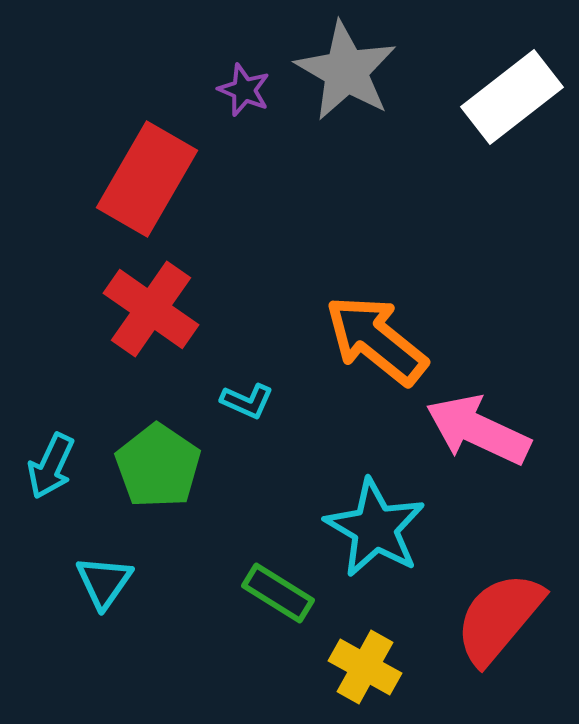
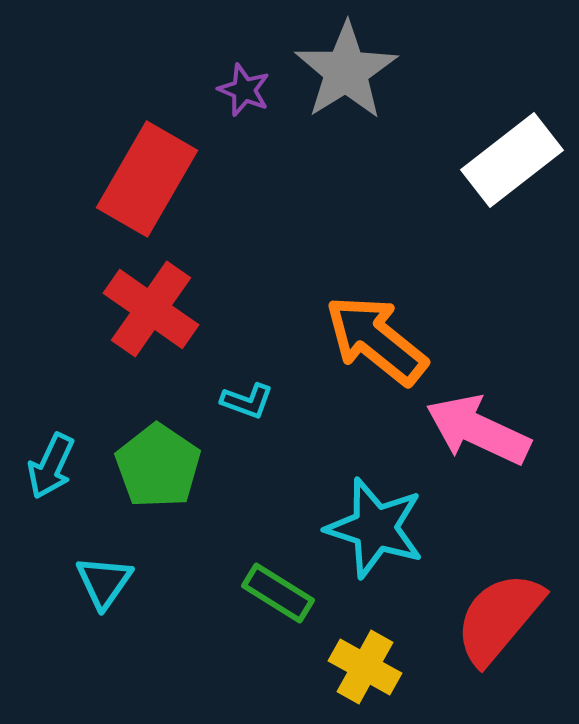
gray star: rotated 10 degrees clockwise
white rectangle: moved 63 px down
cyan L-shape: rotated 4 degrees counterclockwise
cyan star: rotated 12 degrees counterclockwise
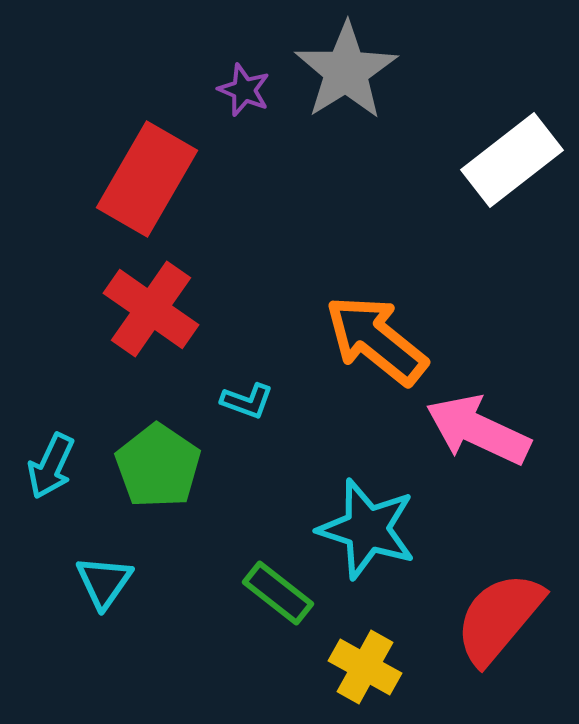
cyan star: moved 8 px left, 1 px down
green rectangle: rotated 6 degrees clockwise
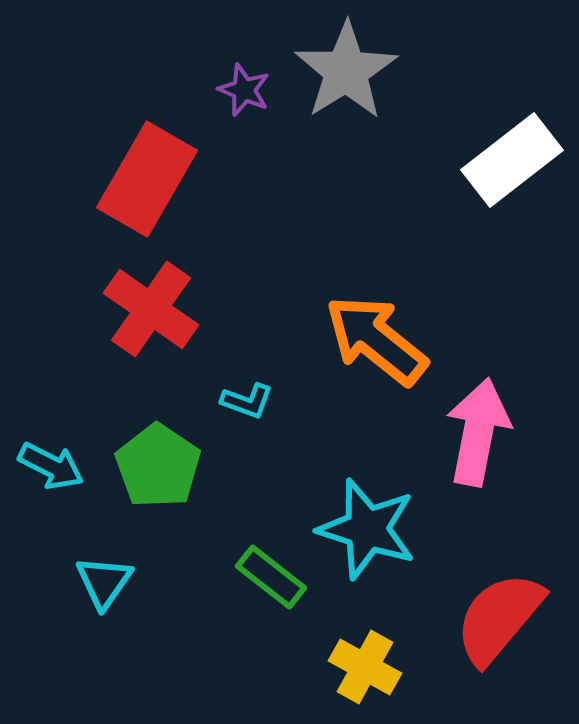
pink arrow: moved 2 px down; rotated 76 degrees clockwise
cyan arrow: rotated 88 degrees counterclockwise
green rectangle: moved 7 px left, 16 px up
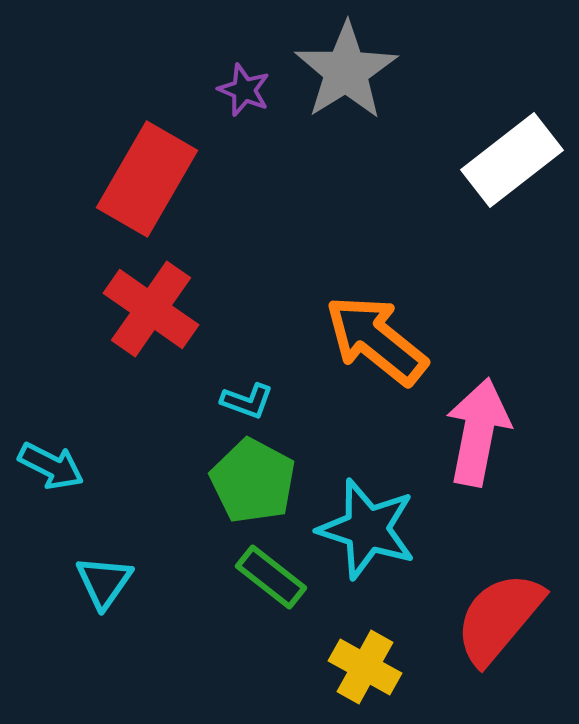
green pentagon: moved 95 px right, 15 px down; rotated 6 degrees counterclockwise
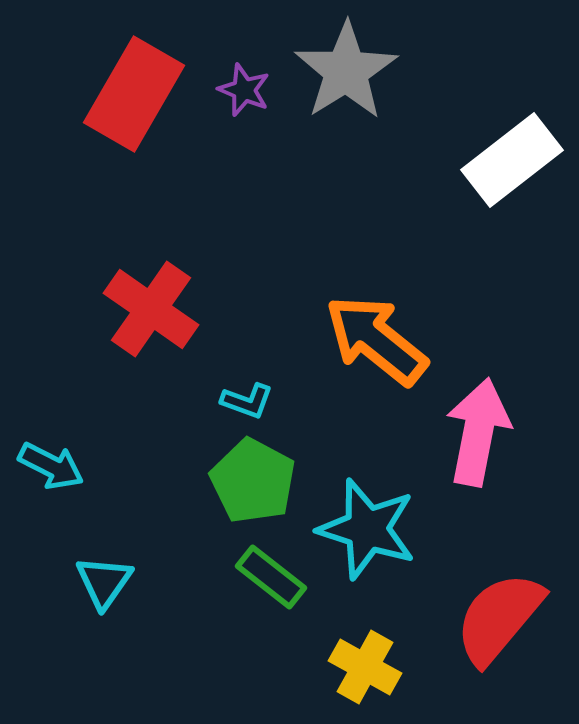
red rectangle: moved 13 px left, 85 px up
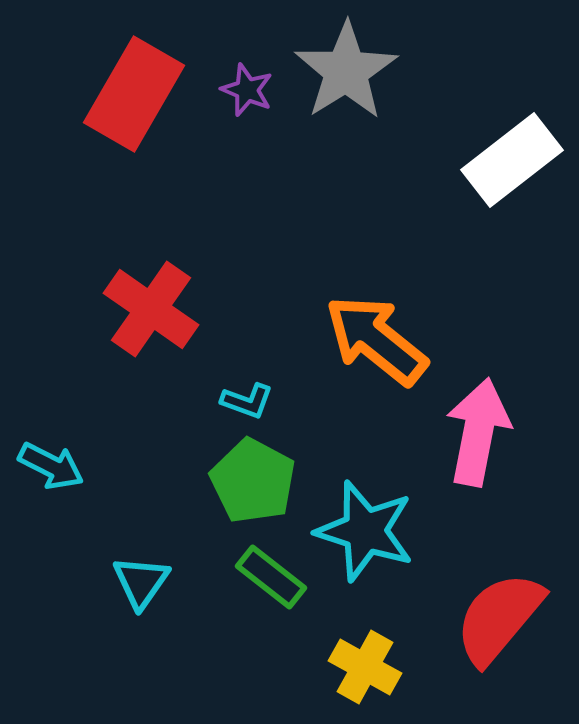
purple star: moved 3 px right
cyan star: moved 2 px left, 2 px down
cyan triangle: moved 37 px right
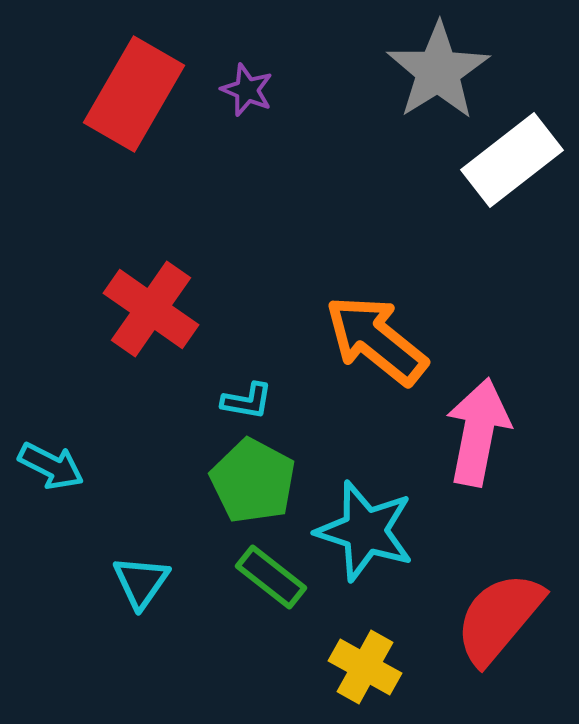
gray star: moved 92 px right
cyan L-shape: rotated 10 degrees counterclockwise
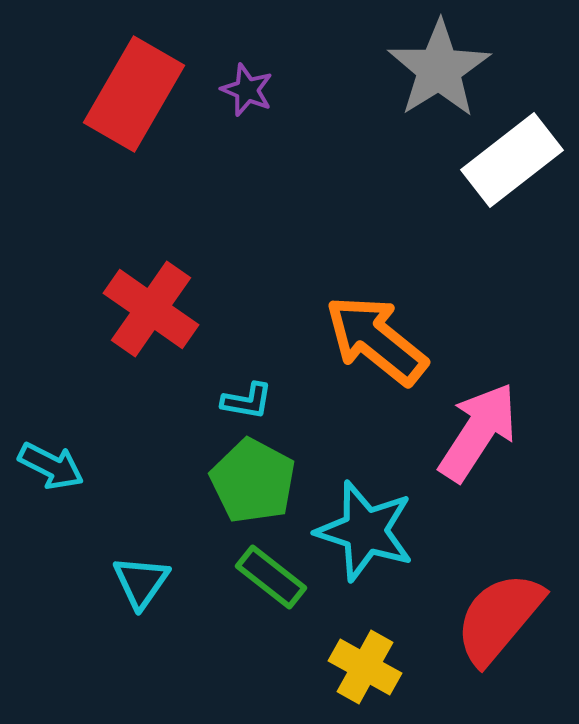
gray star: moved 1 px right, 2 px up
pink arrow: rotated 22 degrees clockwise
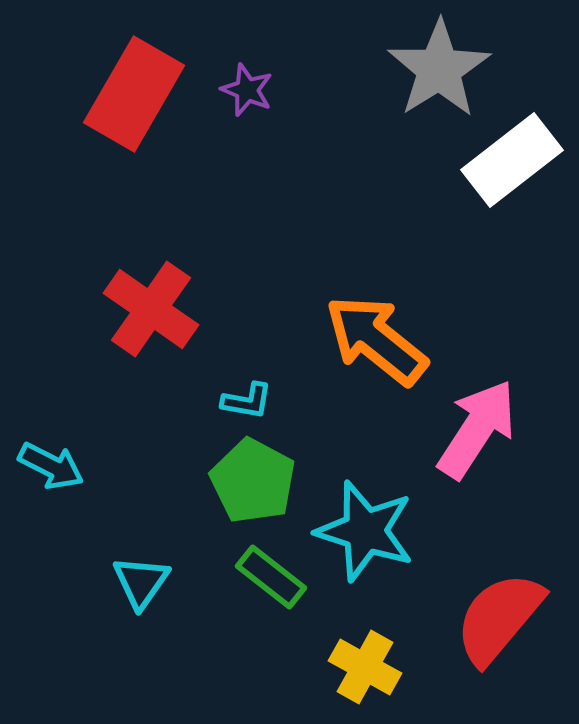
pink arrow: moved 1 px left, 3 px up
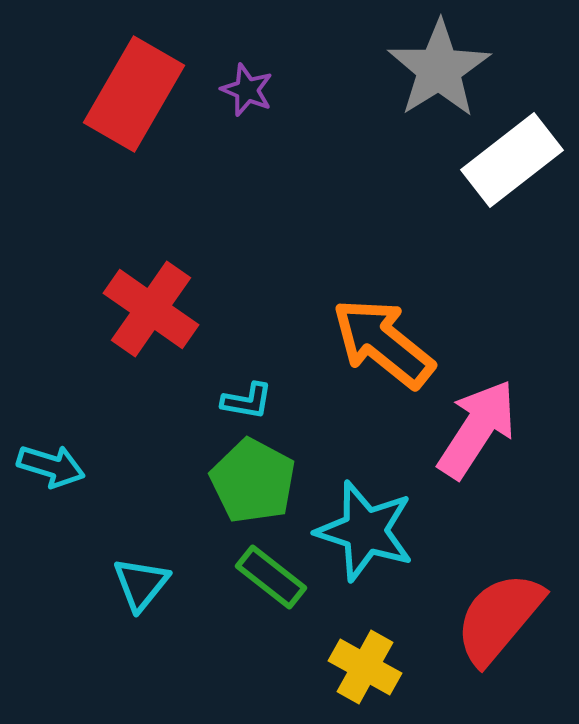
orange arrow: moved 7 px right, 3 px down
cyan arrow: rotated 10 degrees counterclockwise
cyan triangle: moved 2 px down; rotated 4 degrees clockwise
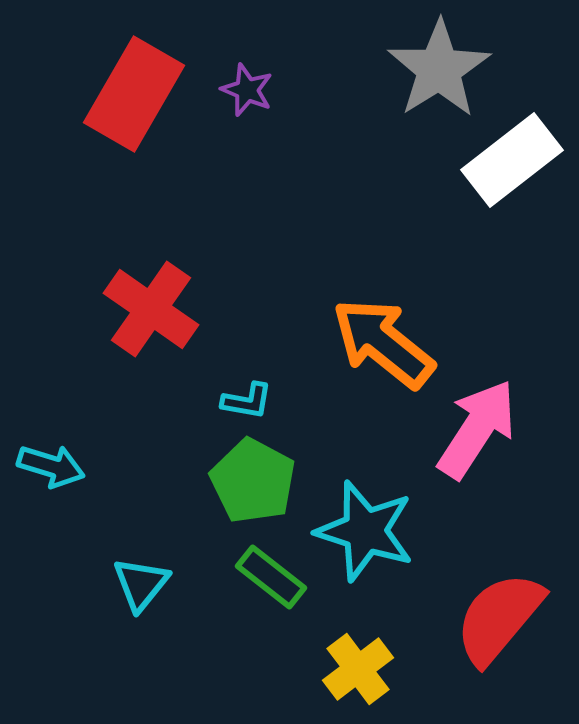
yellow cross: moved 7 px left, 2 px down; rotated 24 degrees clockwise
